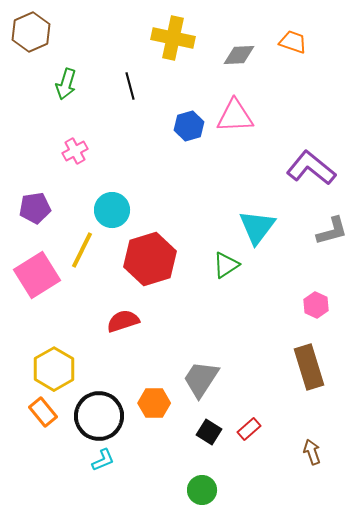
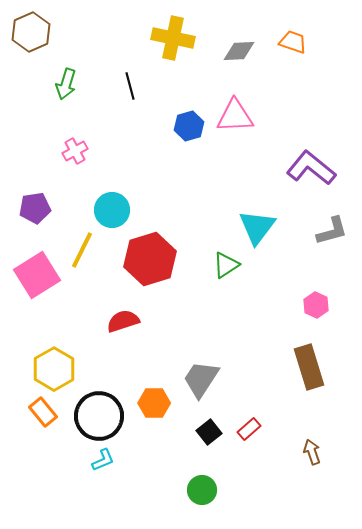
gray diamond: moved 4 px up
black square: rotated 20 degrees clockwise
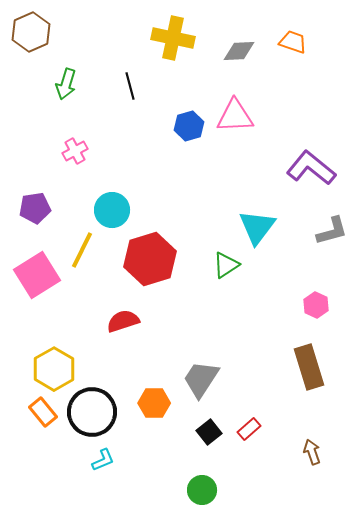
black circle: moved 7 px left, 4 px up
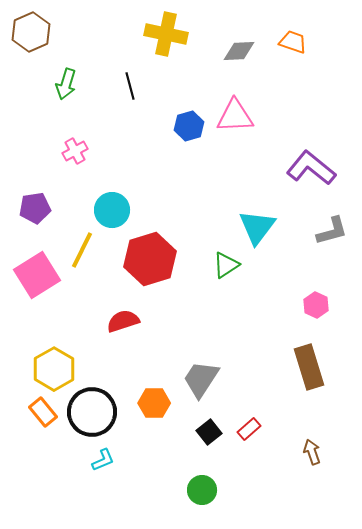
yellow cross: moved 7 px left, 4 px up
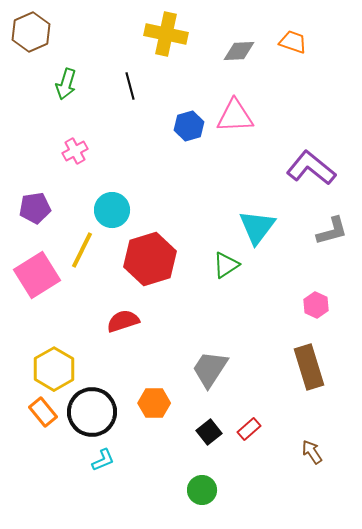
gray trapezoid: moved 9 px right, 10 px up
brown arrow: rotated 15 degrees counterclockwise
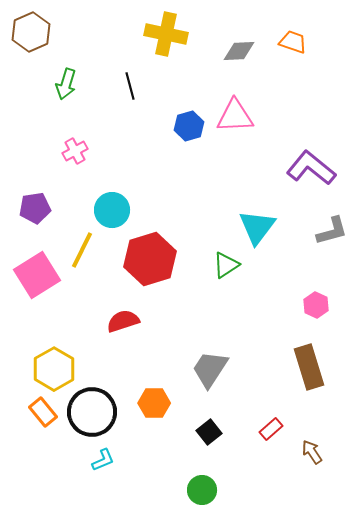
red rectangle: moved 22 px right
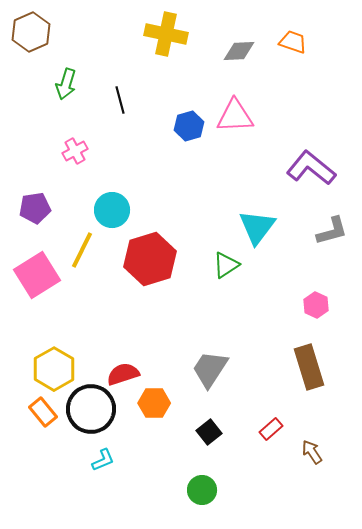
black line: moved 10 px left, 14 px down
red semicircle: moved 53 px down
black circle: moved 1 px left, 3 px up
